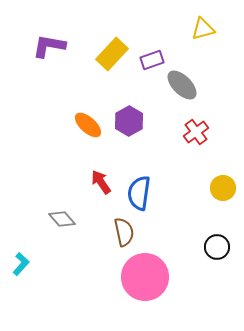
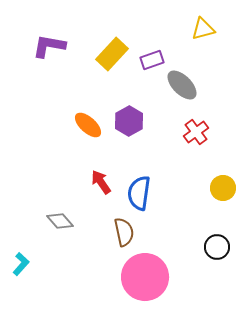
gray diamond: moved 2 px left, 2 px down
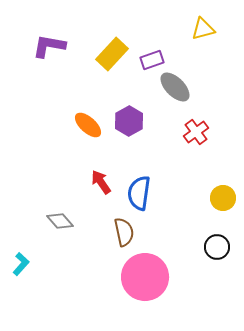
gray ellipse: moved 7 px left, 2 px down
yellow circle: moved 10 px down
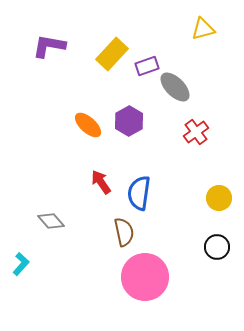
purple rectangle: moved 5 px left, 6 px down
yellow circle: moved 4 px left
gray diamond: moved 9 px left
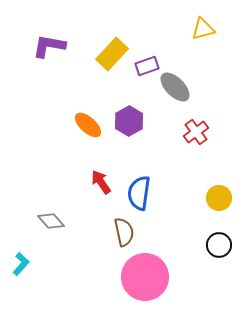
black circle: moved 2 px right, 2 px up
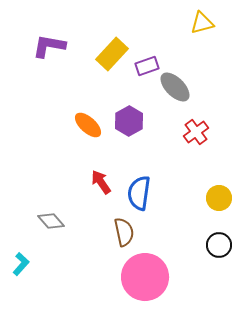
yellow triangle: moved 1 px left, 6 px up
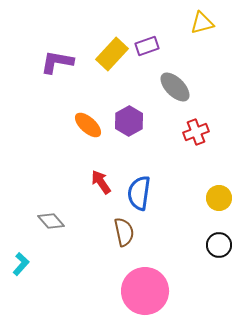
purple L-shape: moved 8 px right, 16 px down
purple rectangle: moved 20 px up
red cross: rotated 15 degrees clockwise
pink circle: moved 14 px down
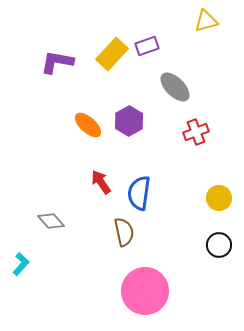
yellow triangle: moved 4 px right, 2 px up
